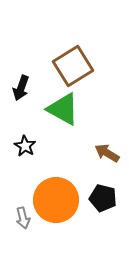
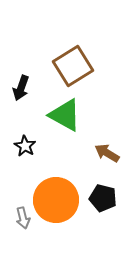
green triangle: moved 2 px right, 6 px down
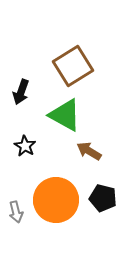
black arrow: moved 4 px down
brown arrow: moved 18 px left, 2 px up
gray arrow: moved 7 px left, 6 px up
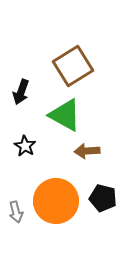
brown arrow: moved 2 px left; rotated 35 degrees counterclockwise
orange circle: moved 1 px down
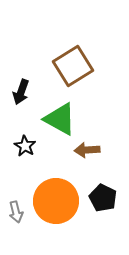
green triangle: moved 5 px left, 4 px down
brown arrow: moved 1 px up
black pentagon: rotated 12 degrees clockwise
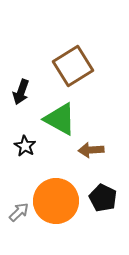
brown arrow: moved 4 px right
gray arrow: moved 3 px right; rotated 120 degrees counterclockwise
